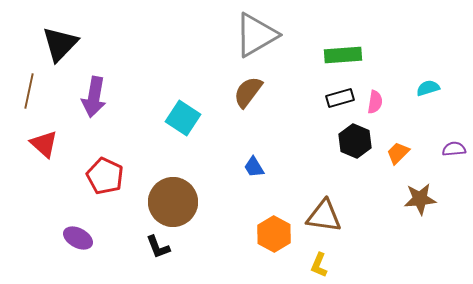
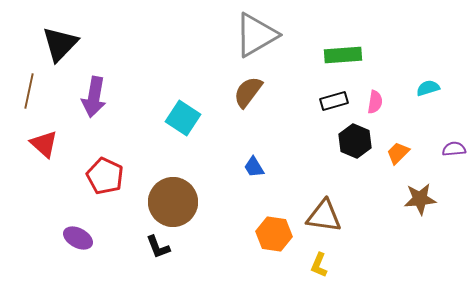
black rectangle: moved 6 px left, 3 px down
orange hexagon: rotated 20 degrees counterclockwise
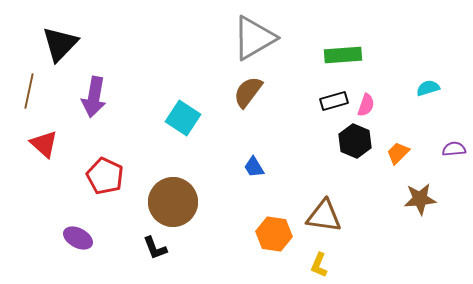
gray triangle: moved 2 px left, 3 px down
pink semicircle: moved 9 px left, 3 px down; rotated 10 degrees clockwise
black L-shape: moved 3 px left, 1 px down
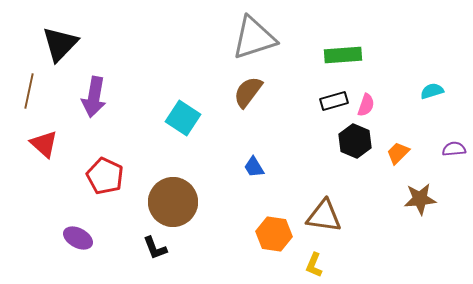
gray triangle: rotated 12 degrees clockwise
cyan semicircle: moved 4 px right, 3 px down
yellow L-shape: moved 5 px left
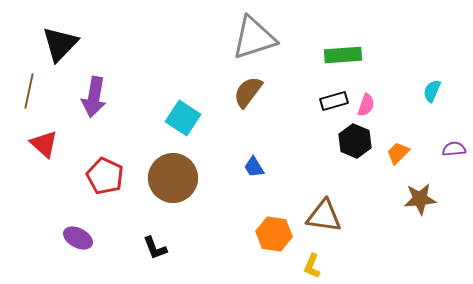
cyan semicircle: rotated 50 degrees counterclockwise
brown circle: moved 24 px up
yellow L-shape: moved 2 px left, 1 px down
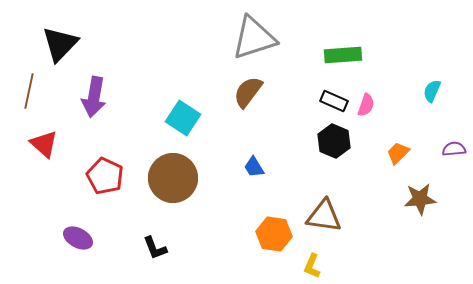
black rectangle: rotated 40 degrees clockwise
black hexagon: moved 21 px left
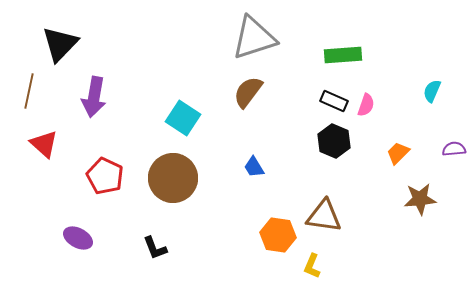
orange hexagon: moved 4 px right, 1 px down
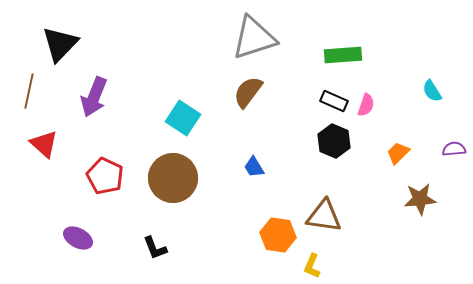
cyan semicircle: rotated 55 degrees counterclockwise
purple arrow: rotated 12 degrees clockwise
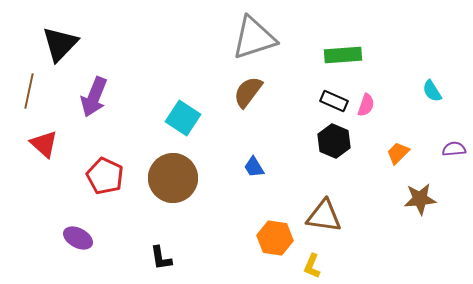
orange hexagon: moved 3 px left, 3 px down
black L-shape: moved 6 px right, 10 px down; rotated 12 degrees clockwise
